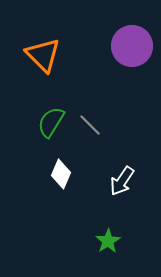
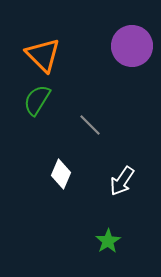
green semicircle: moved 14 px left, 22 px up
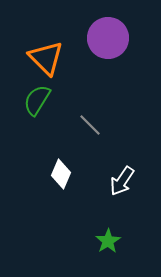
purple circle: moved 24 px left, 8 px up
orange triangle: moved 3 px right, 3 px down
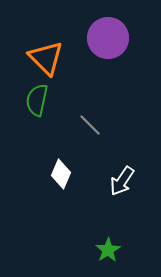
green semicircle: rotated 20 degrees counterclockwise
green star: moved 9 px down
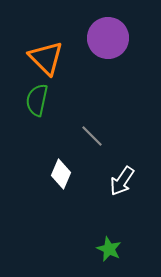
gray line: moved 2 px right, 11 px down
green star: moved 1 px right, 1 px up; rotated 15 degrees counterclockwise
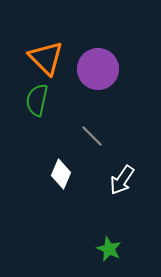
purple circle: moved 10 px left, 31 px down
white arrow: moved 1 px up
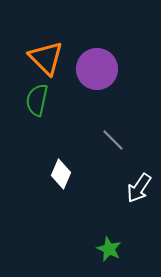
purple circle: moved 1 px left
gray line: moved 21 px right, 4 px down
white arrow: moved 17 px right, 8 px down
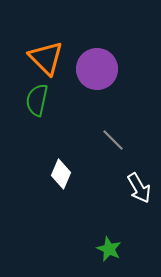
white arrow: rotated 64 degrees counterclockwise
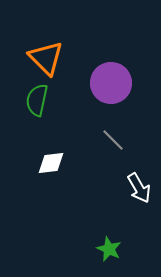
purple circle: moved 14 px right, 14 px down
white diamond: moved 10 px left, 11 px up; rotated 60 degrees clockwise
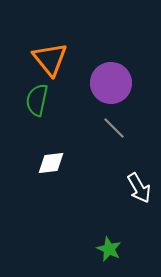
orange triangle: moved 4 px right, 1 px down; rotated 6 degrees clockwise
gray line: moved 1 px right, 12 px up
